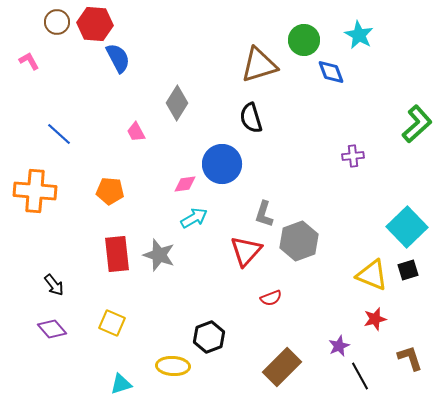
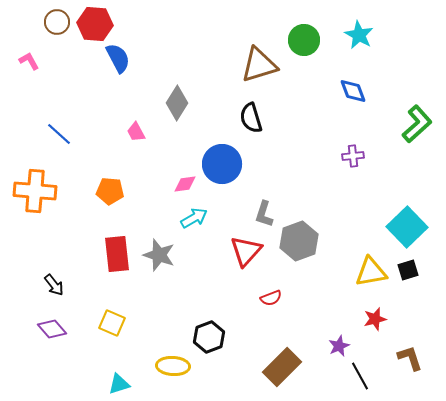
blue diamond: moved 22 px right, 19 px down
yellow triangle: moved 1 px left, 3 px up; rotated 32 degrees counterclockwise
cyan triangle: moved 2 px left
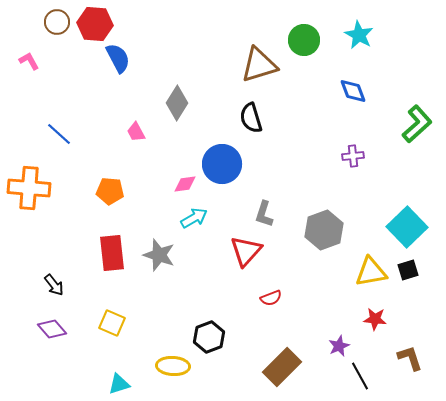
orange cross: moved 6 px left, 3 px up
gray hexagon: moved 25 px right, 11 px up
red rectangle: moved 5 px left, 1 px up
red star: rotated 20 degrees clockwise
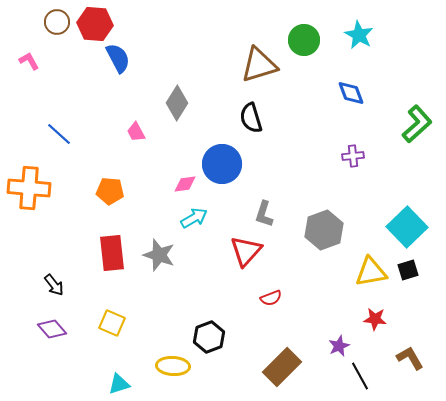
blue diamond: moved 2 px left, 2 px down
brown L-shape: rotated 12 degrees counterclockwise
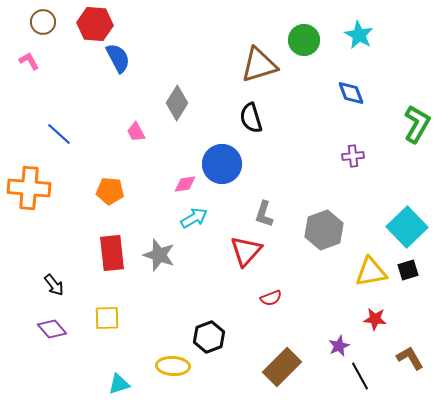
brown circle: moved 14 px left
green L-shape: rotated 18 degrees counterclockwise
yellow square: moved 5 px left, 5 px up; rotated 24 degrees counterclockwise
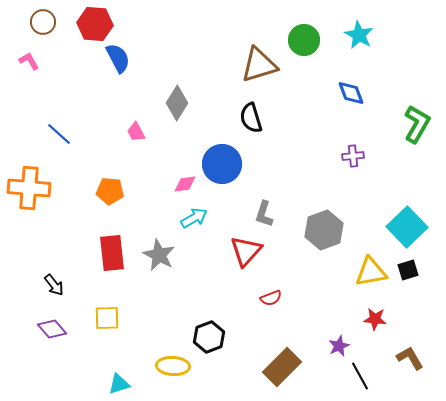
gray star: rotated 8 degrees clockwise
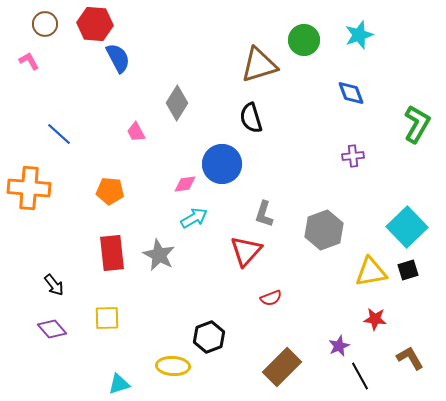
brown circle: moved 2 px right, 2 px down
cyan star: rotated 24 degrees clockwise
